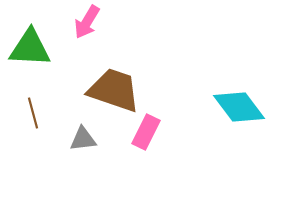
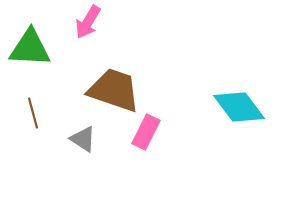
pink arrow: moved 1 px right
gray triangle: rotated 40 degrees clockwise
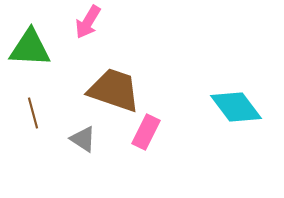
cyan diamond: moved 3 px left
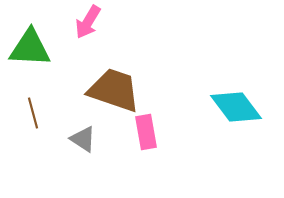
pink rectangle: rotated 36 degrees counterclockwise
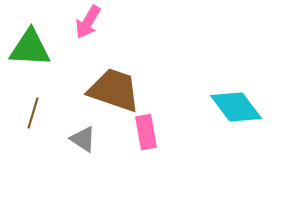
brown line: rotated 32 degrees clockwise
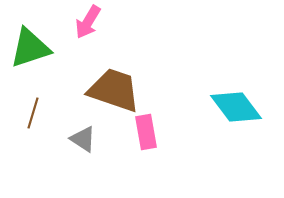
green triangle: rotated 21 degrees counterclockwise
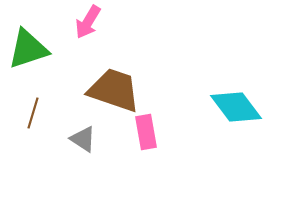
green triangle: moved 2 px left, 1 px down
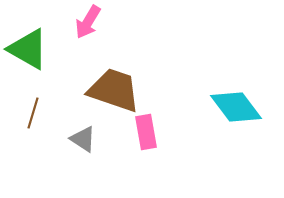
green triangle: rotated 48 degrees clockwise
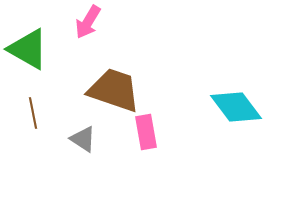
brown line: rotated 28 degrees counterclockwise
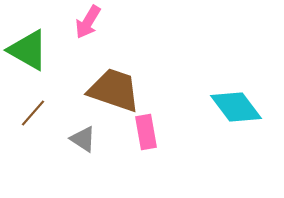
green triangle: moved 1 px down
brown line: rotated 52 degrees clockwise
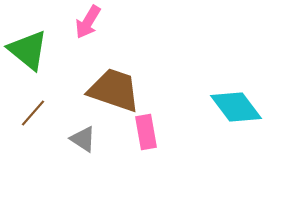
green triangle: rotated 9 degrees clockwise
